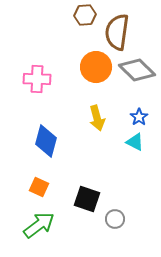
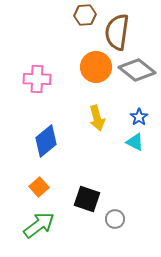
gray diamond: rotated 6 degrees counterclockwise
blue diamond: rotated 36 degrees clockwise
orange square: rotated 24 degrees clockwise
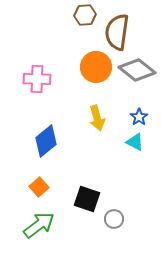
gray circle: moved 1 px left
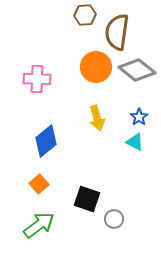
orange square: moved 3 px up
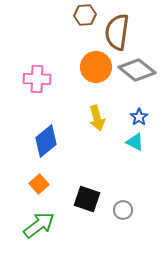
gray circle: moved 9 px right, 9 px up
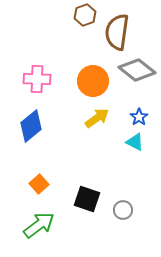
brown hexagon: rotated 15 degrees counterclockwise
orange circle: moved 3 px left, 14 px down
yellow arrow: rotated 110 degrees counterclockwise
blue diamond: moved 15 px left, 15 px up
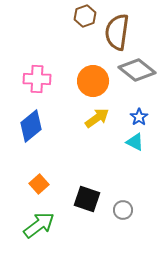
brown hexagon: moved 1 px down
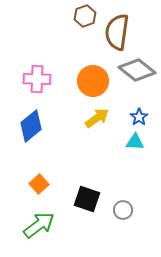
cyan triangle: rotated 24 degrees counterclockwise
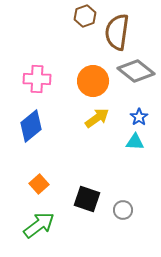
gray diamond: moved 1 px left, 1 px down
